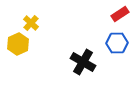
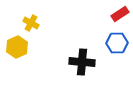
yellow cross: rotated 14 degrees counterclockwise
yellow hexagon: moved 1 px left, 3 px down
black cross: moved 1 px left; rotated 25 degrees counterclockwise
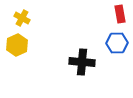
red rectangle: rotated 66 degrees counterclockwise
yellow cross: moved 9 px left, 5 px up
yellow hexagon: moved 2 px up
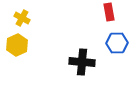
red rectangle: moved 11 px left, 2 px up
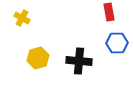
yellow hexagon: moved 21 px right, 13 px down; rotated 10 degrees clockwise
black cross: moved 3 px left, 1 px up
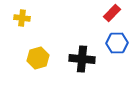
red rectangle: moved 3 px right, 1 px down; rotated 54 degrees clockwise
yellow cross: rotated 21 degrees counterclockwise
black cross: moved 3 px right, 2 px up
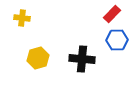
red rectangle: moved 1 px down
blue hexagon: moved 3 px up
